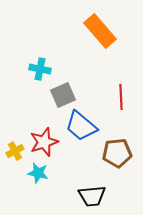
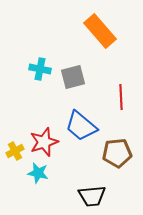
gray square: moved 10 px right, 18 px up; rotated 10 degrees clockwise
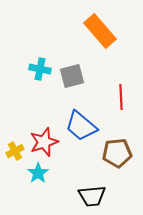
gray square: moved 1 px left, 1 px up
cyan star: rotated 25 degrees clockwise
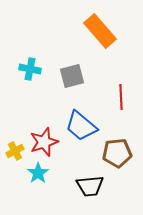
cyan cross: moved 10 px left
black trapezoid: moved 2 px left, 10 px up
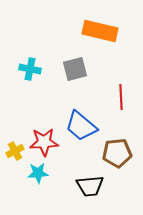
orange rectangle: rotated 36 degrees counterclockwise
gray square: moved 3 px right, 7 px up
red star: rotated 16 degrees clockwise
cyan star: rotated 30 degrees clockwise
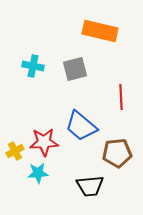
cyan cross: moved 3 px right, 3 px up
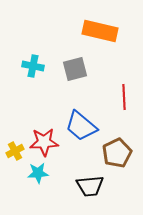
red line: moved 3 px right
brown pentagon: rotated 20 degrees counterclockwise
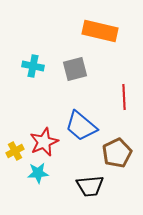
red star: rotated 20 degrees counterclockwise
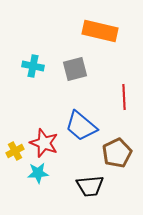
red star: moved 1 px down; rotated 28 degrees counterclockwise
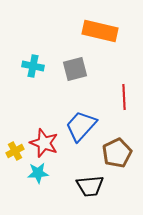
blue trapezoid: rotated 92 degrees clockwise
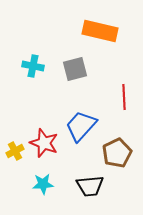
cyan star: moved 5 px right, 11 px down
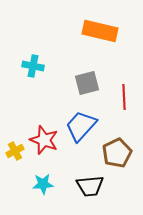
gray square: moved 12 px right, 14 px down
red star: moved 3 px up
